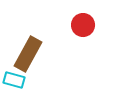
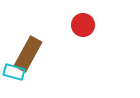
cyan rectangle: moved 8 px up
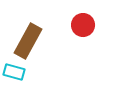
brown rectangle: moved 13 px up
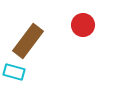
brown rectangle: rotated 8 degrees clockwise
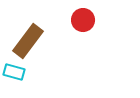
red circle: moved 5 px up
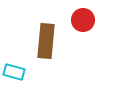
brown rectangle: moved 18 px right; rotated 32 degrees counterclockwise
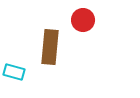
brown rectangle: moved 4 px right, 6 px down
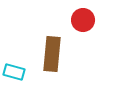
brown rectangle: moved 2 px right, 7 px down
